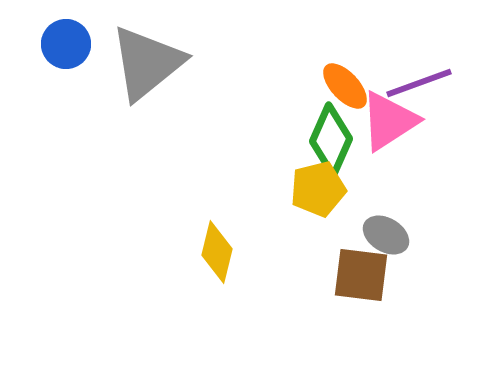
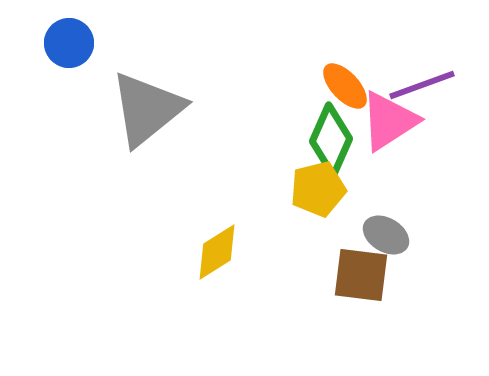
blue circle: moved 3 px right, 1 px up
gray triangle: moved 46 px down
purple line: moved 3 px right, 2 px down
yellow diamond: rotated 44 degrees clockwise
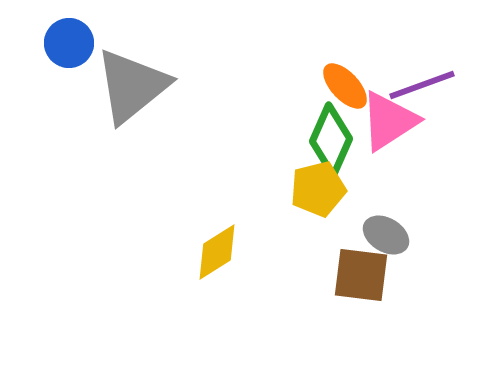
gray triangle: moved 15 px left, 23 px up
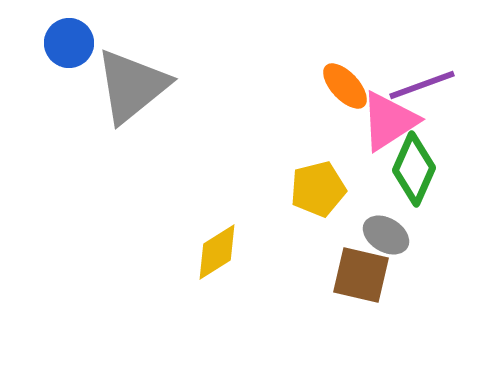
green diamond: moved 83 px right, 29 px down
brown square: rotated 6 degrees clockwise
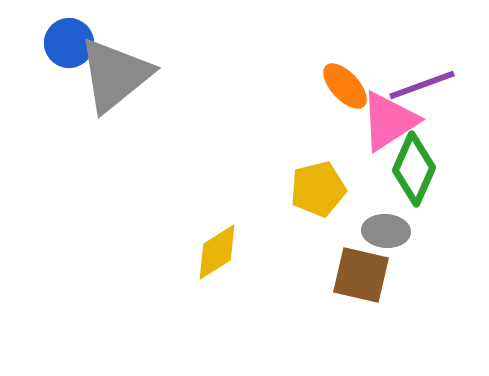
gray triangle: moved 17 px left, 11 px up
gray ellipse: moved 4 px up; rotated 27 degrees counterclockwise
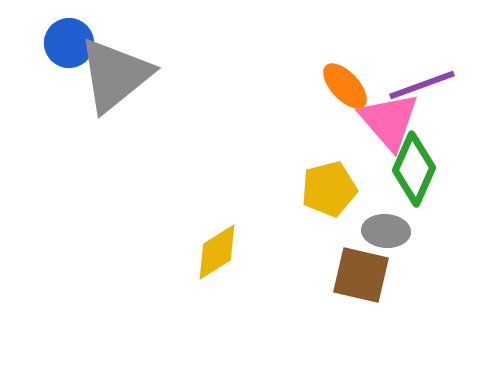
pink triangle: rotated 38 degrees counterclockwise
yellow pentagon: moved 11 px right
